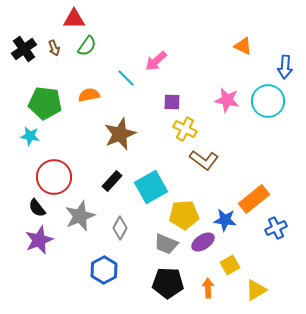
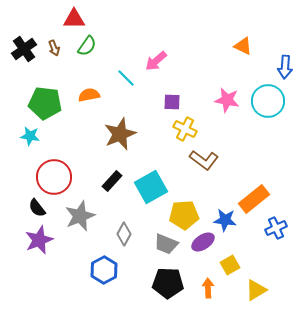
gray diamond: moved 4 px right, 6 px down
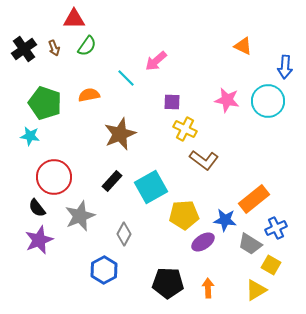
green pentagon: rotated 12 degrees clockwise
gray trapezoid: moved 84 px right; rotated 10 degrees clockwise
yellow square: moved 41 px right; rotated 30 degrees counterclockwise
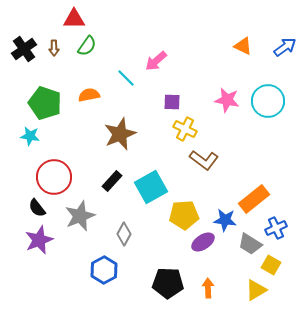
brown arrow: rotated 21 degrees clockwise
blue arrow: moved 20 px up; rotated 130 degrees counterclockwise
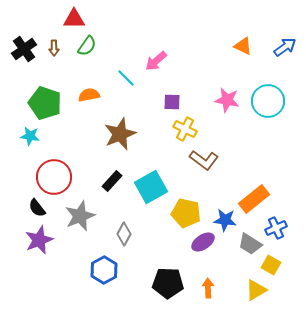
yellow pentagon: moved 2 px right, 2 px up; rotated 16 degrees clockwise
